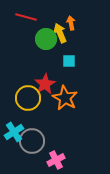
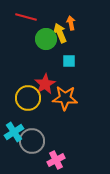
orange star: rotated 25 degrees counterclockwise
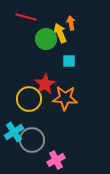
yellow circle: moved 1 px right, 1 px down
gray circle: moved 1 px up
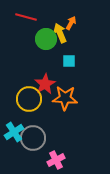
orange arrow: rotated 40 degrees clockwise
gray circle: moved 1 px right, 2 px up
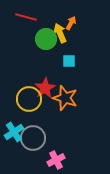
red star: moved 4 px down
orange star: rotated 15 degrees clockwise
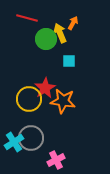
red line: moved 1 px right, 1 px down
orange arrow: moved 2 px right
orange star: moved 2 px left, 3 px down; rotated 10 degrees counterclockwise
cyan cross: moved 10 px down
gray circle: moved 2 px left
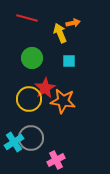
orange arrow: rotated 48 degrees clockwise
green circle: moved 14 px left, 19 px down
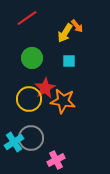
red line: rotated 50 degrees counterclockwise
orange arrow: moved 4 px right, 3 px down; rotated 64 degrees clockwise
yellow arrow: moved 5 px right; rotated 126 degrees counterclockwise
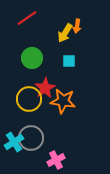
orange arrow: rotated 48 degrees clockwise
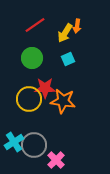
red line: moved 8 px right, 7 px down
cyan square: moved 1 px left, 2 px up; rotated 24 degrees counterclockwise
red star: rotated 30 degrees clockwise
gray circle: moved 3 px right, 7 px down
pink cross: rotated 18 degrees counterclockwise
